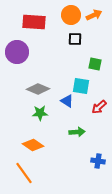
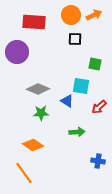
green star: moved 1 px right
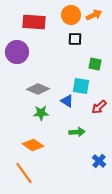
blue cross: moved 1 px right; rotated 32 degrees clockwise
